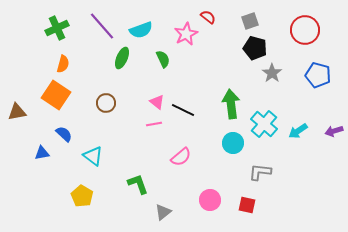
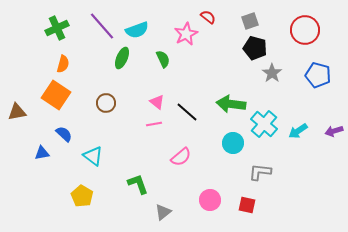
cyan semicircle: moved 4 px left
green arrow: rotated 76 degrees counterclockwise
black line: moved 4 px right, 2 px down; rotated 15 degrees clockwise
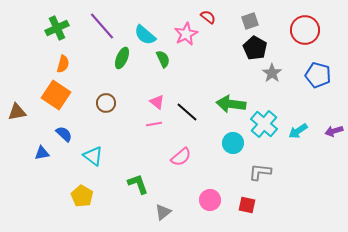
cyan semicircle: moved 8 px right, 5 px down; rotated 60 degrees clockwise
black pentagon: rotated 15 degrees clockwise
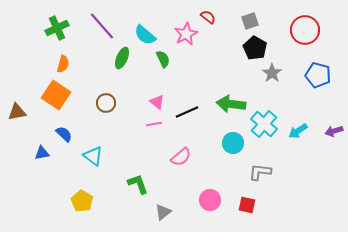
black line: rotated 65 degrees counterclockwise
yellow pentagon: moved 5 px down
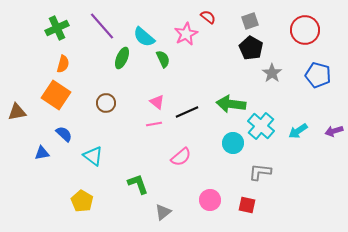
cyan semicircle: moved 1 px left, 2 px down
black pentagon: moved 4 px left
cyan cross: moved 3 px left, 2 px down
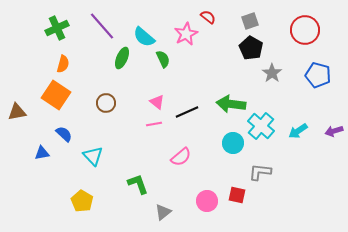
cyan triangle: rotated 10 degrees clockwise
pink circle: moved 3 px left, 1 px down
red square: moved 10 px left, 10 px up
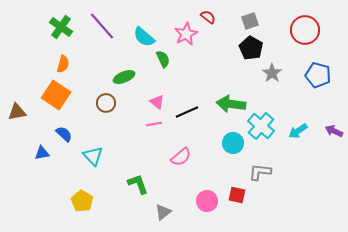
green cross: moved 4 px right, 1 px up; rotated 30 degrees counterclockwise
green ellipse: moved 2 px right, 19 px down; rotated 45 degrees clockwise
purple arrow: rotated 42 degrees clockwise
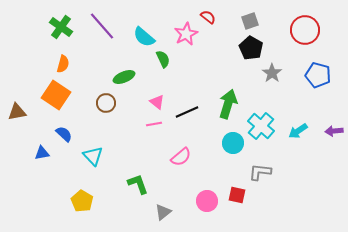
green arrow: moved 3 px left; rotated 100 degrees clockwise
purple arrow: rotated 30 degrees counterclockwise
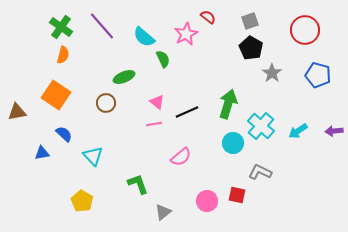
orange semicircle: moved 9 px up
gray L-shape: rotated 20 degrees clockwise
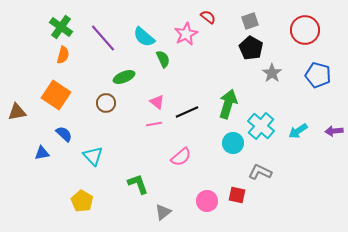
purple line: moved 1 px right, 12 px down
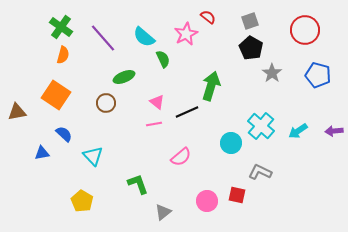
green arrow: moved 17 px left, 18 px up
cyan circle: moved 2 px left
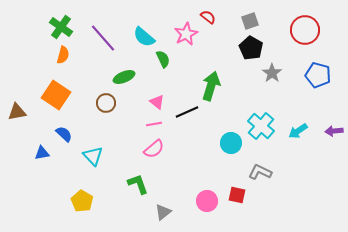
pink semicircle: moved 27 px left, 8 px up
